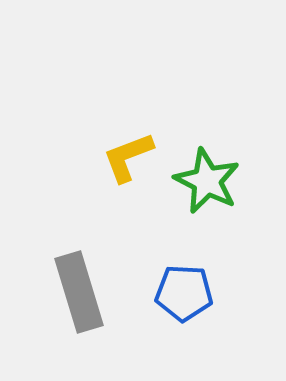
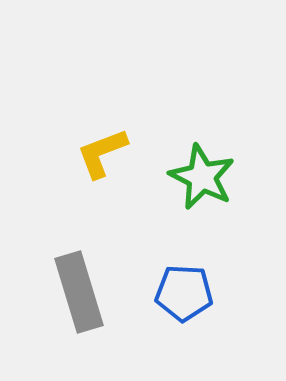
yellow L-shape: moved 26 px left, 4 px up
green star: moved 5 px left, 4 px up
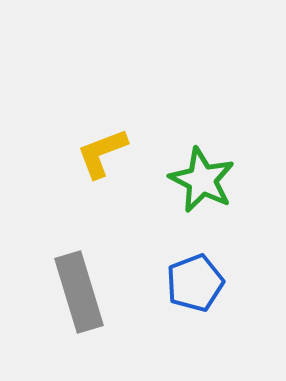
green star: moved 3 px down
blue pentagon: moved 11 px right, 10 px up; rotated 24 degrees counterclockwise
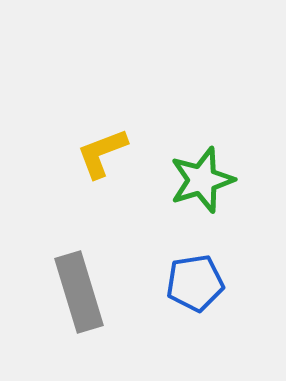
green star: rotated 28 degrees clockwise
blue pentagon: rotated 12 degrees clockwise
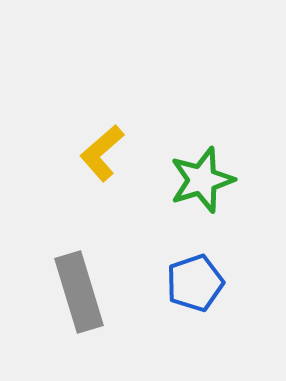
yellow L-shape: rotated 20 degrees counterclockwise
blue pentagon: rotated 10 degrees counterclockwise
